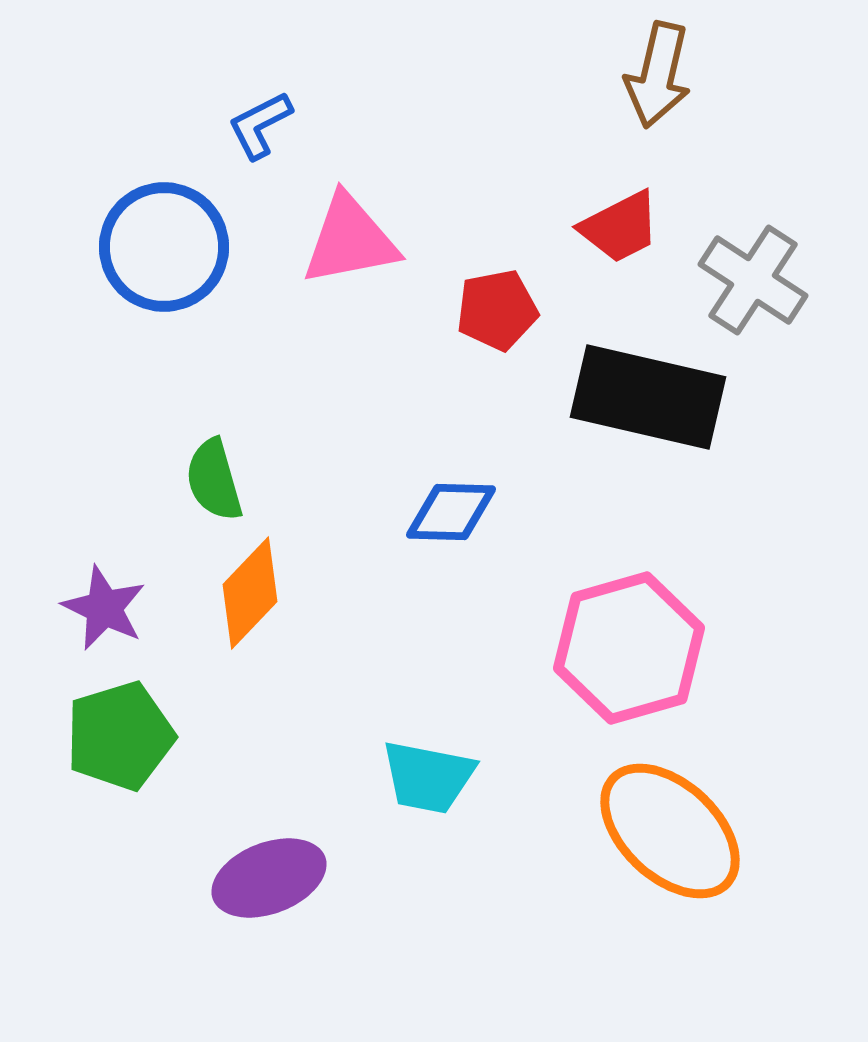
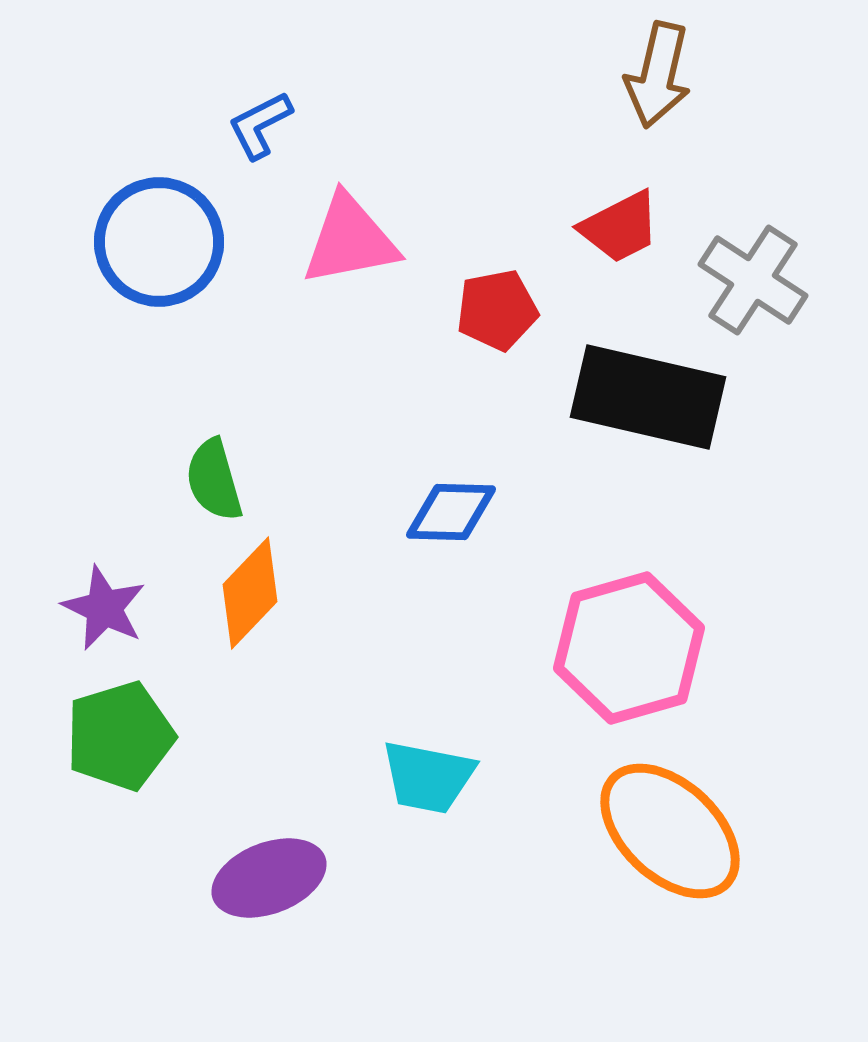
blue circle: moved 5 px left, 5 px up
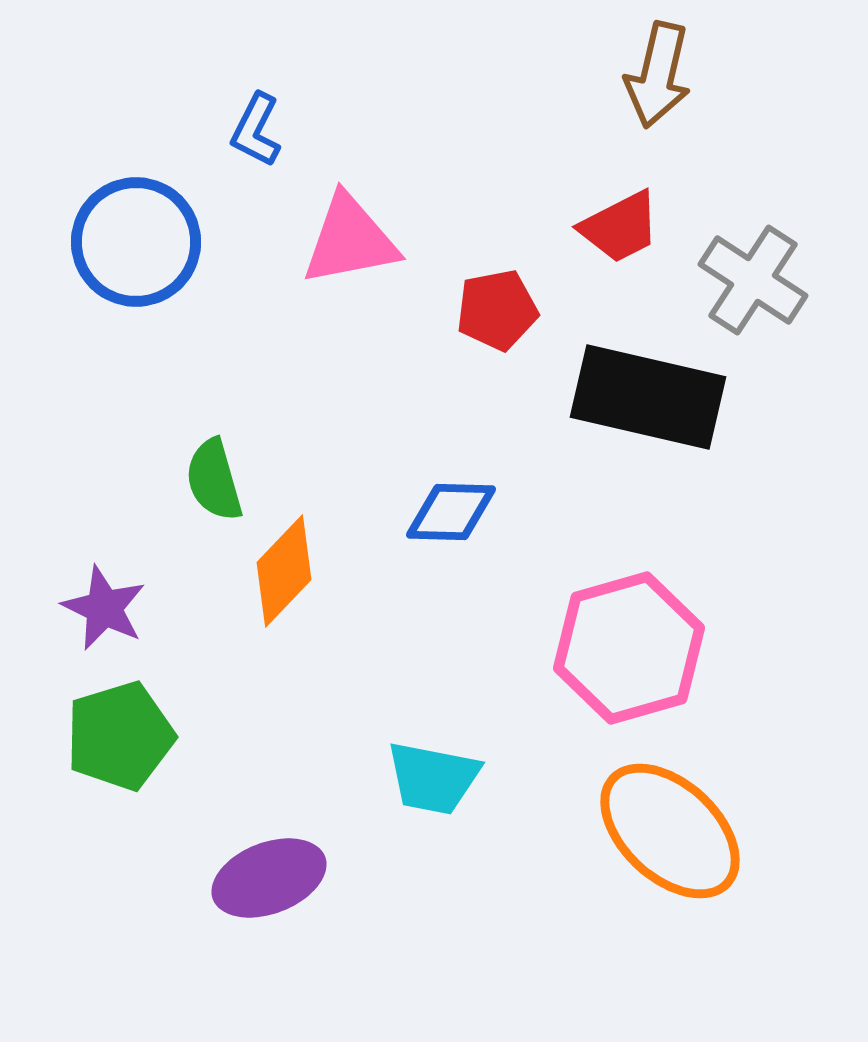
blue L-shape: moved 4 px left, 5 px down; rotated 36 degrees counterclockwise
blue circle: moved 23 px left
orange diamond: moved 34 px right, 22 px up
cyan trapezoid: moved 5 px right, 1 px down
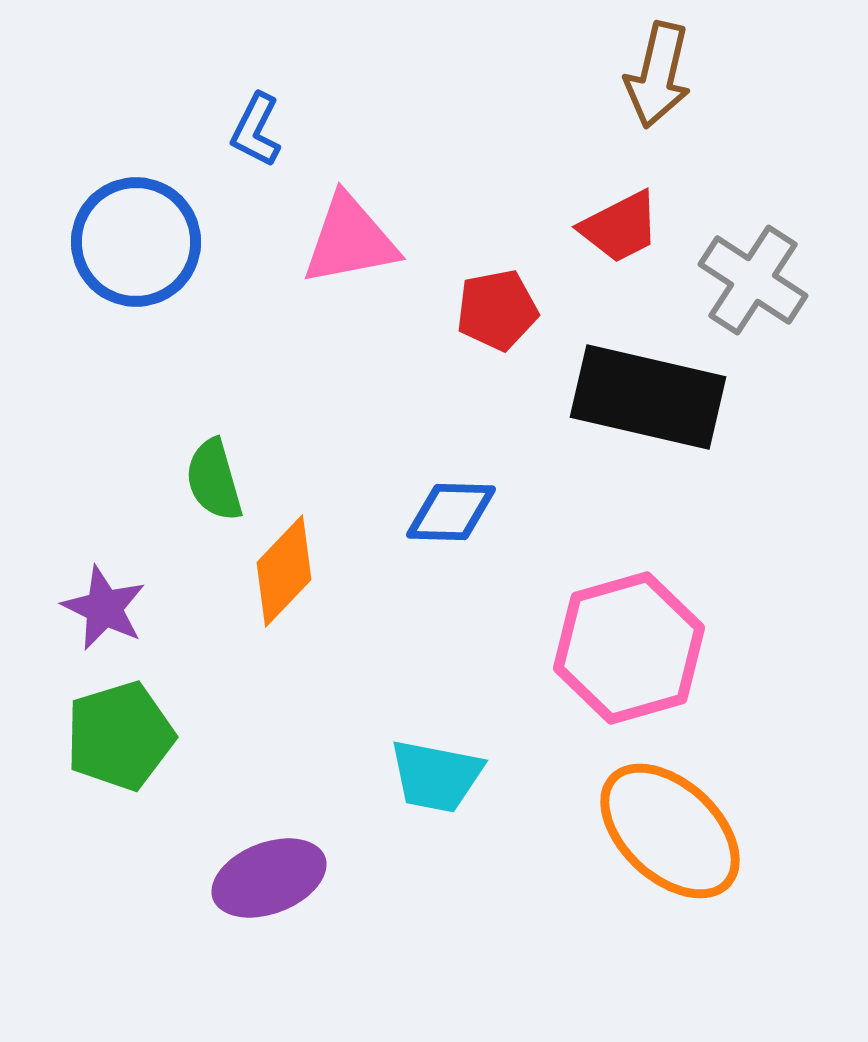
cyan trapezoid: moved 3 px right, 2 px up
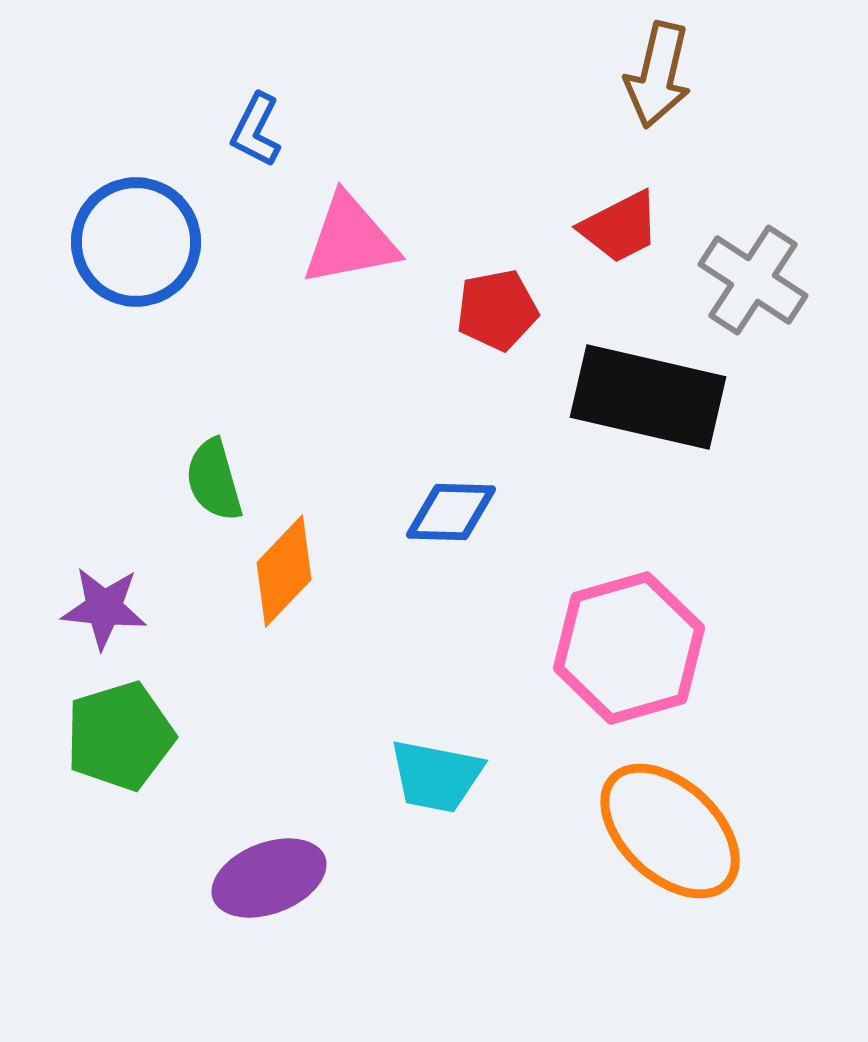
purple star: rotated 20 degrees counterclockwise
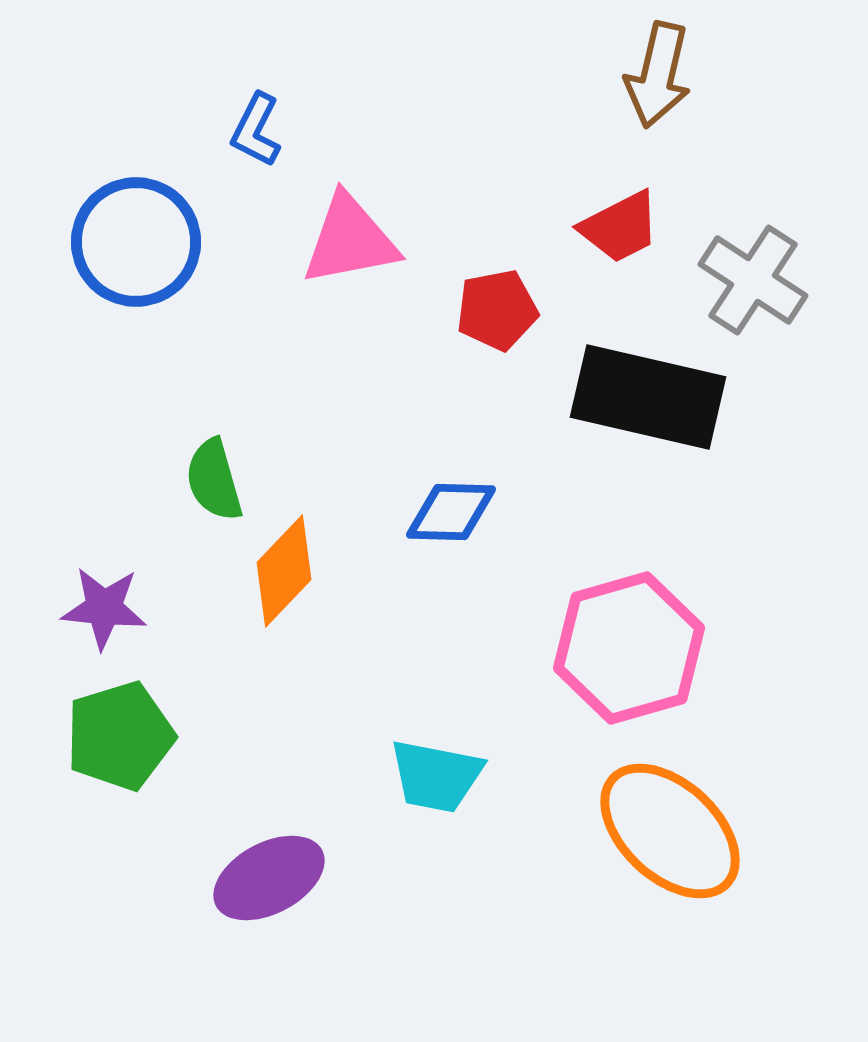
purple ellipse: rotated 7 degrees counterclockwise
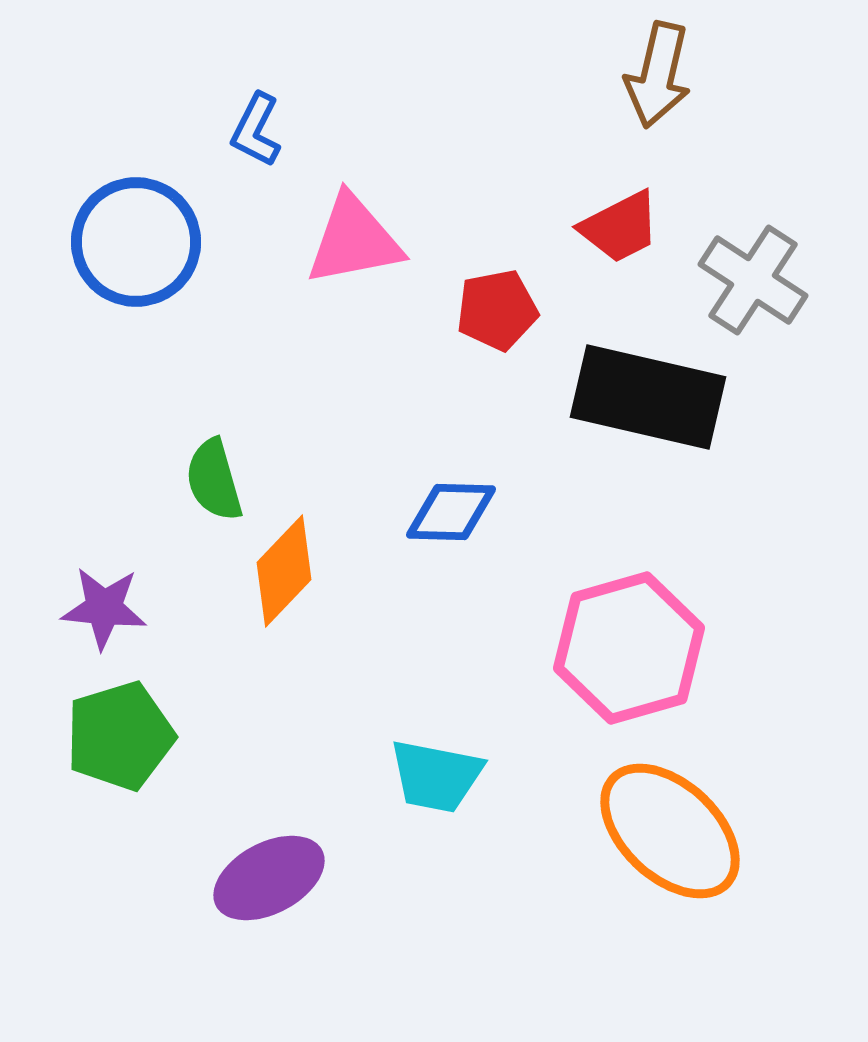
pink triangle: moved 4 px right
